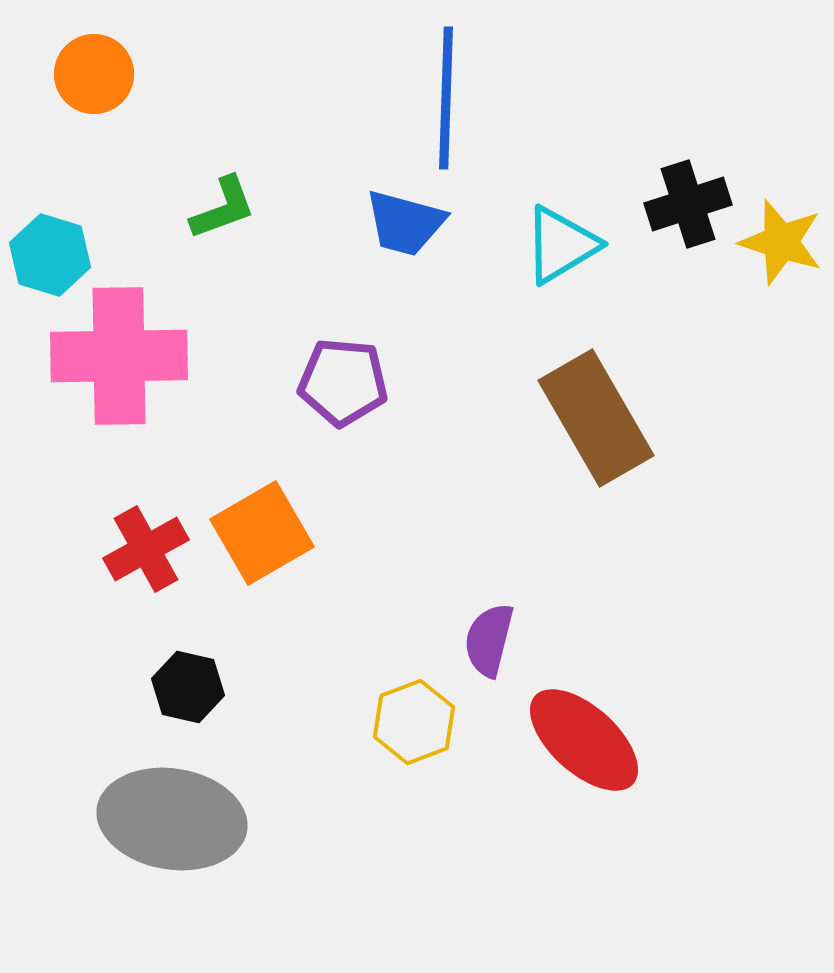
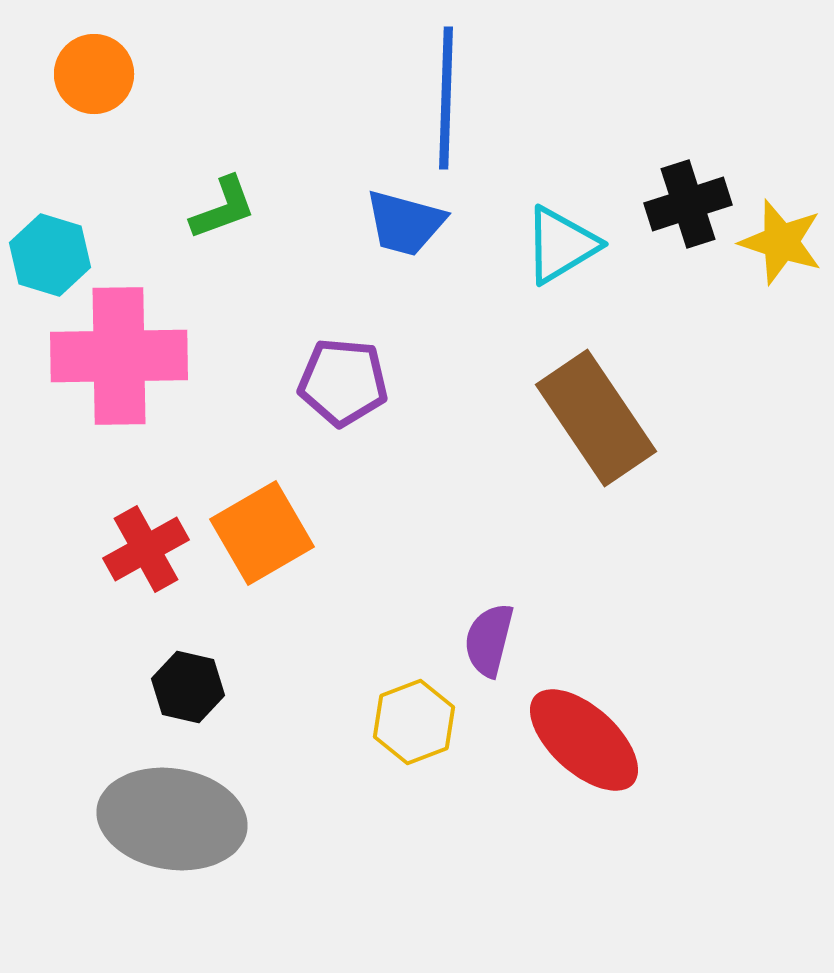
brown rectangle: rotated 4 degrees counterclockwise
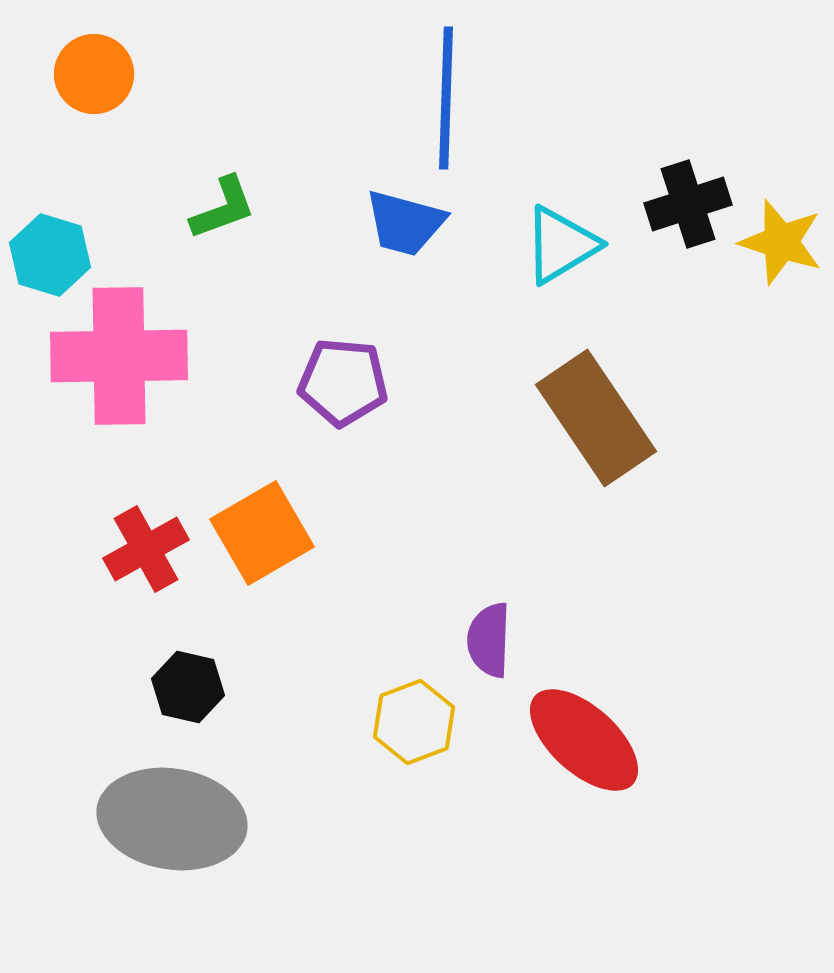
purple semicircle: rotated 12 degrees counterclockwise
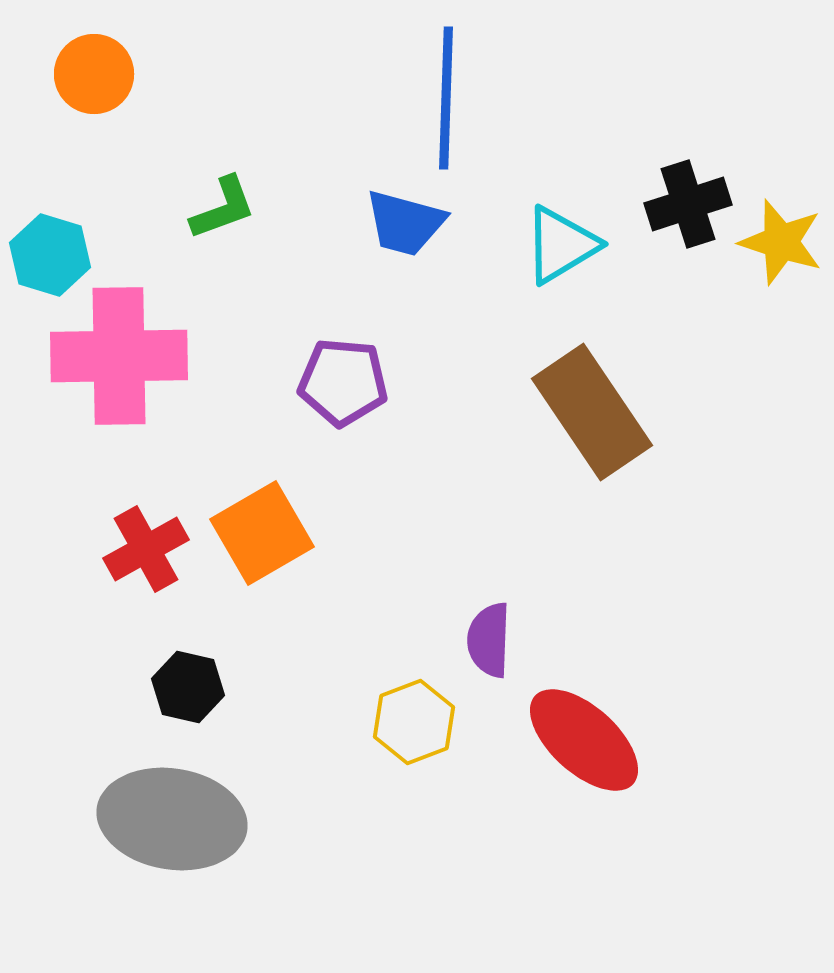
brown rectangle: moved 4 px left, 6 px up
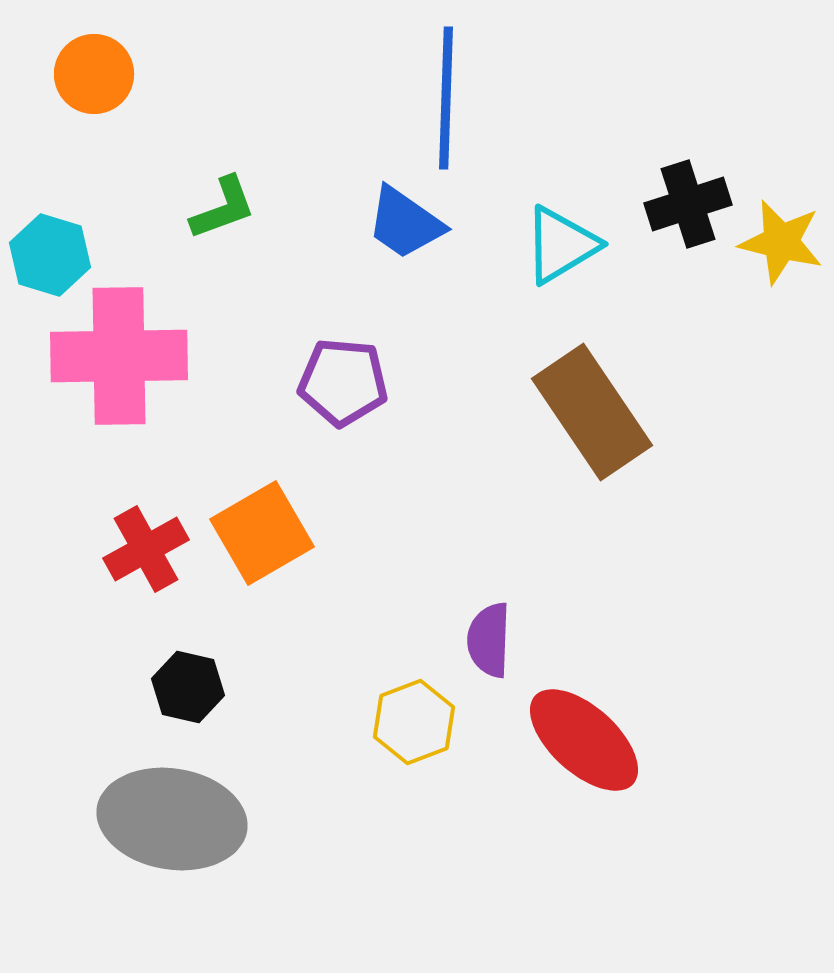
blue trapezoid: rotated 20 degrees clockwise
yellow star: rotated 4 degrees counterclockwise
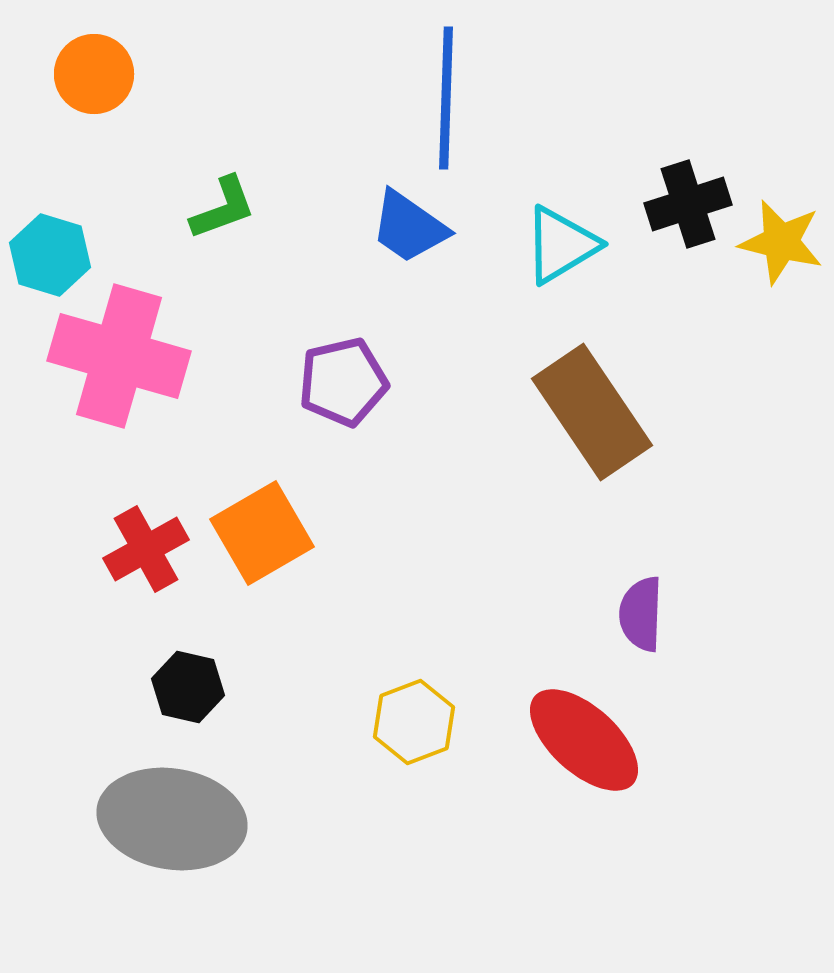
blue trapezoid: moved 4 px right, 4 px down
pink cross: rotated 17 degrees clockwise
purple pentagon: rotated 18 degrees counterclockwise
purple semicircle: moved 152 px right, 26 px up
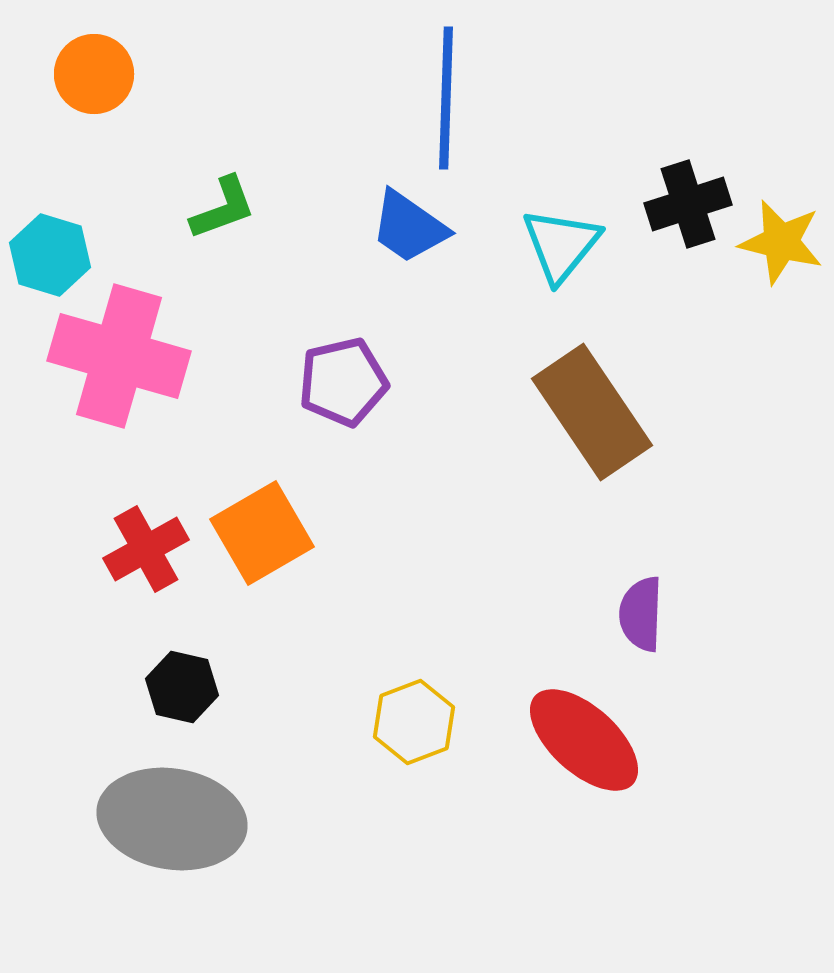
cyan triangle: rotated 20 degrees counterclockwise
black hexagon: moved 6 px left
